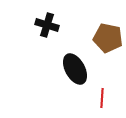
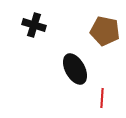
black cross: moved 13 px left
brown pentagon: moved 3 px left, 7 px up
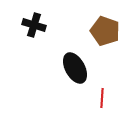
brown pentagon: rotated 8 degrees clockwise
black ellipse: moved 1 px up
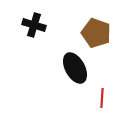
brown pentagon: moved 9 px left, 2 px down
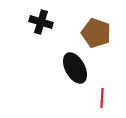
black cross: moved 7 px right, 3 px up
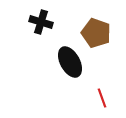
black ellipse: moved 5 px left, 6 px up
red line: rotated 24 degrees counterclockwise
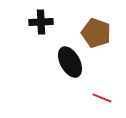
black cross: rotated 20 degrees counterclockwise
red line: rotated 48 degrees counterclockwise
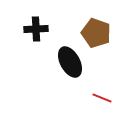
black cross: moved 5 px left, 7 px down
